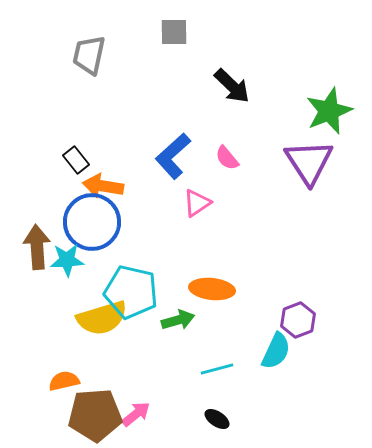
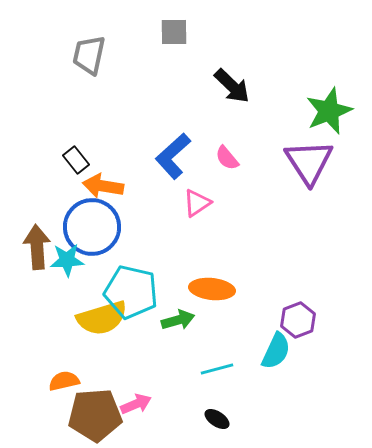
blue circle: moved 5 px down
pink arrow: moved 10 px up; rotated 16 degrees clockwise
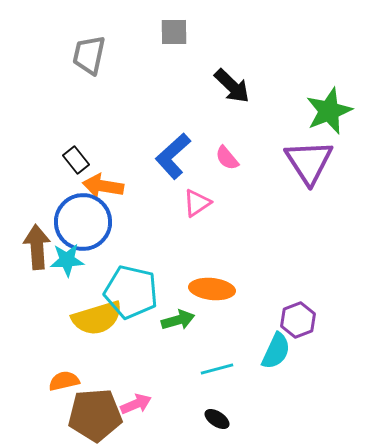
blue circle: moved 9 px left, 5 px up
yellow semicircle: moved 5 px left
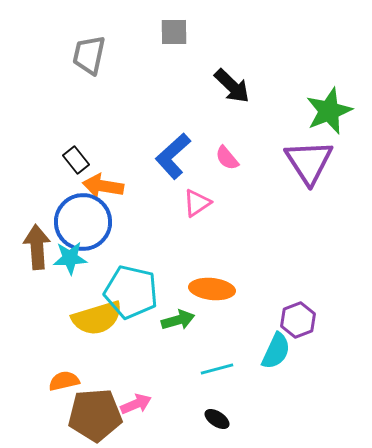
cyan star: moved 3 px right, 2 px up
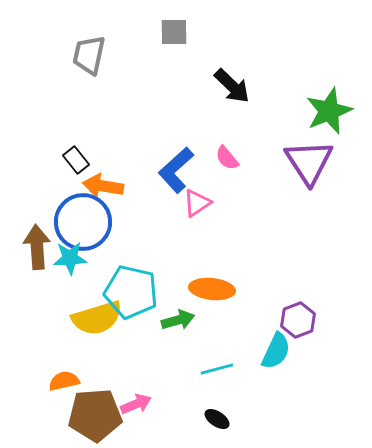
blue L-shape: moved 3 px right, 14 px down
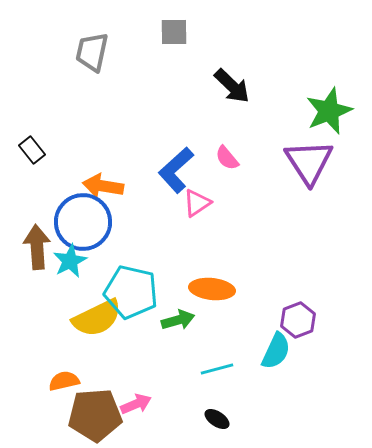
gray trapezoid: moved 3 px right, 3 px up
black rectangle: moved 44 px left, 10 px up
cyan star: moved 3 px down; rotated 24 degrees counterclockwise
yellow semicircle: rotated 9 degrees counterclockwise
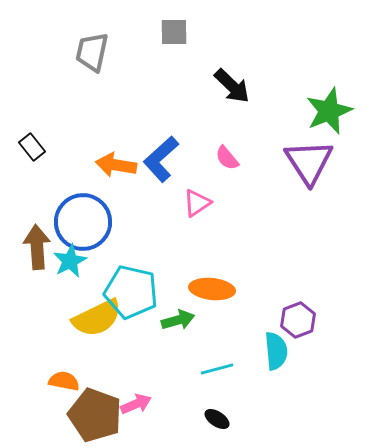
black rectangle: moved 3 px up
blue L-shape: moved 15 px left, 11 px up
orange arrow: moved 13 px right, 21 px up
cyan semicircle: rotated 30 degrees counterclockwise
orange semicircle: rotated 24 degrees clockwise
brown pentagon: rotated 24 degrees clockwise
